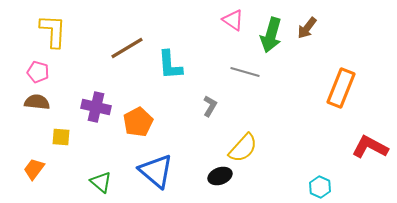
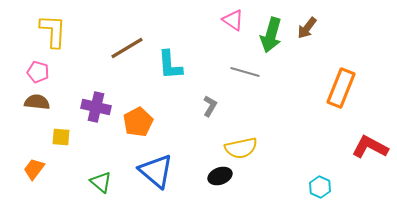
yellow semicircle: moved 2 px left; rotated 36 degrees clockwise
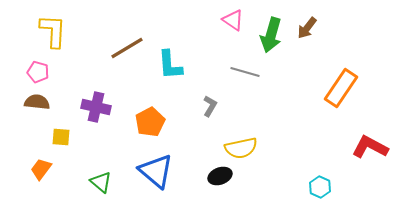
orange rectangle: rotated 12 degrees clockwise
orange pentagon: moved 12 px right
orange trapezoid: moved 7 px right
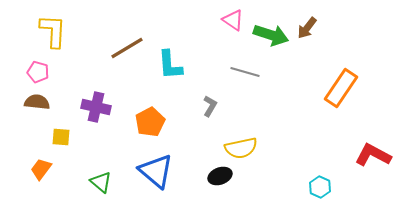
green arrow: rotated 88 degrees counterclockwise
red L-shape: moved 3 px right, 8 px down
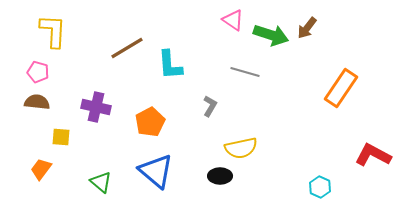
black ellipse: rotated 20 degrees clockwise
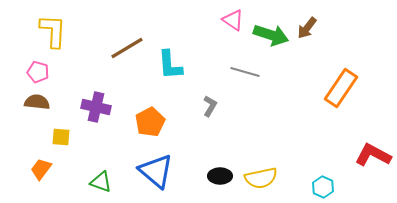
yellow semicircle: moved 20 px right, 30 px down
green triangle: rotated 20 degrees counterclockwise
cyan hexagon: moved 3 px right
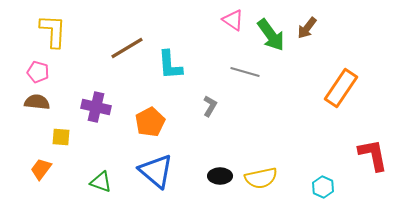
green arrow: rotated 36 degrees clockwise
red L-shape: rotated 51 degrees clockwise
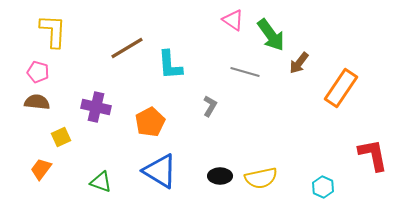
brown arrow: moved 8 px left, 35 px down
yellow square: rotated 30 degrees counterclockwise
blue triangle: moved 4 px right; rotated 9 degrees counterclockwise
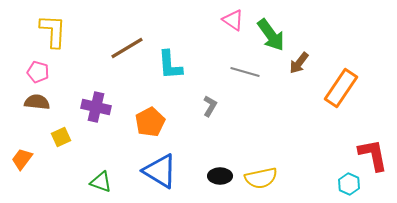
orange trapezoid: moved 19 px left, 10 px up
cyan hexagon: moved 26 px right, 3 px up
